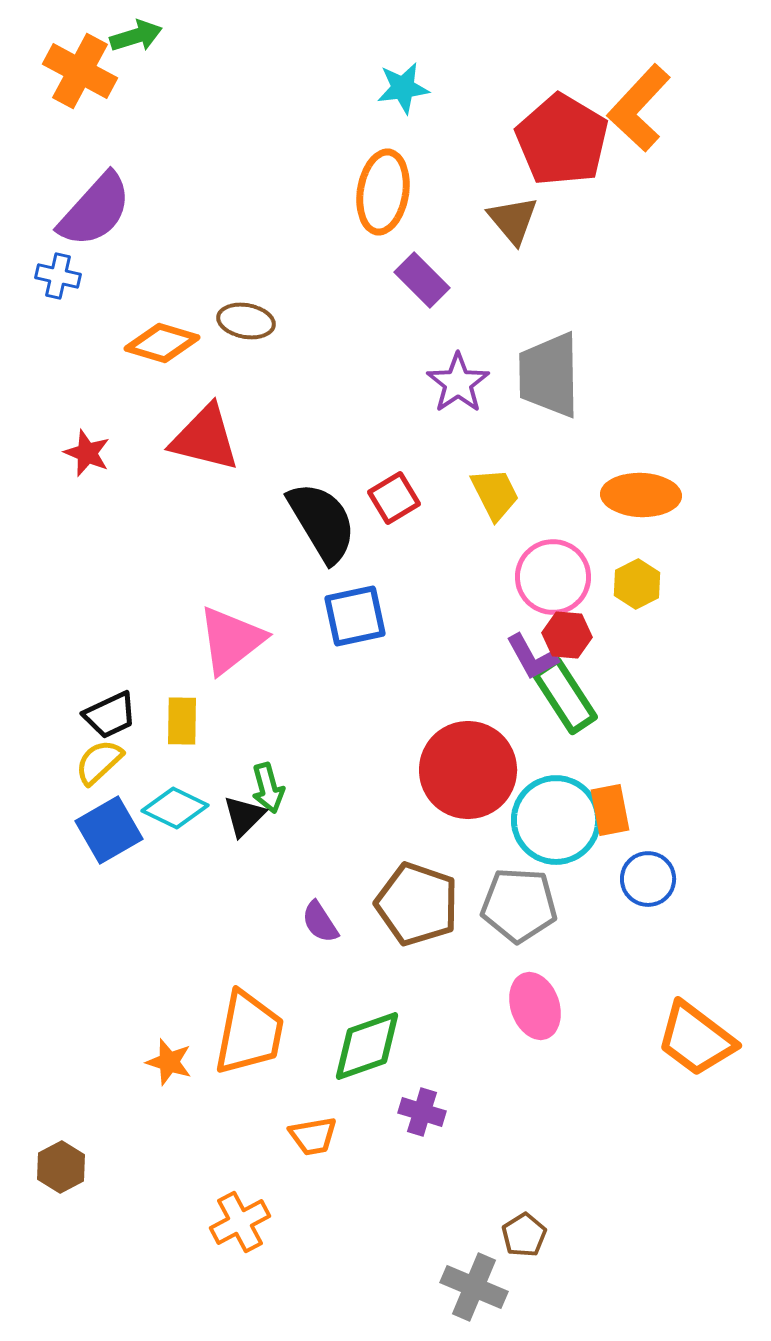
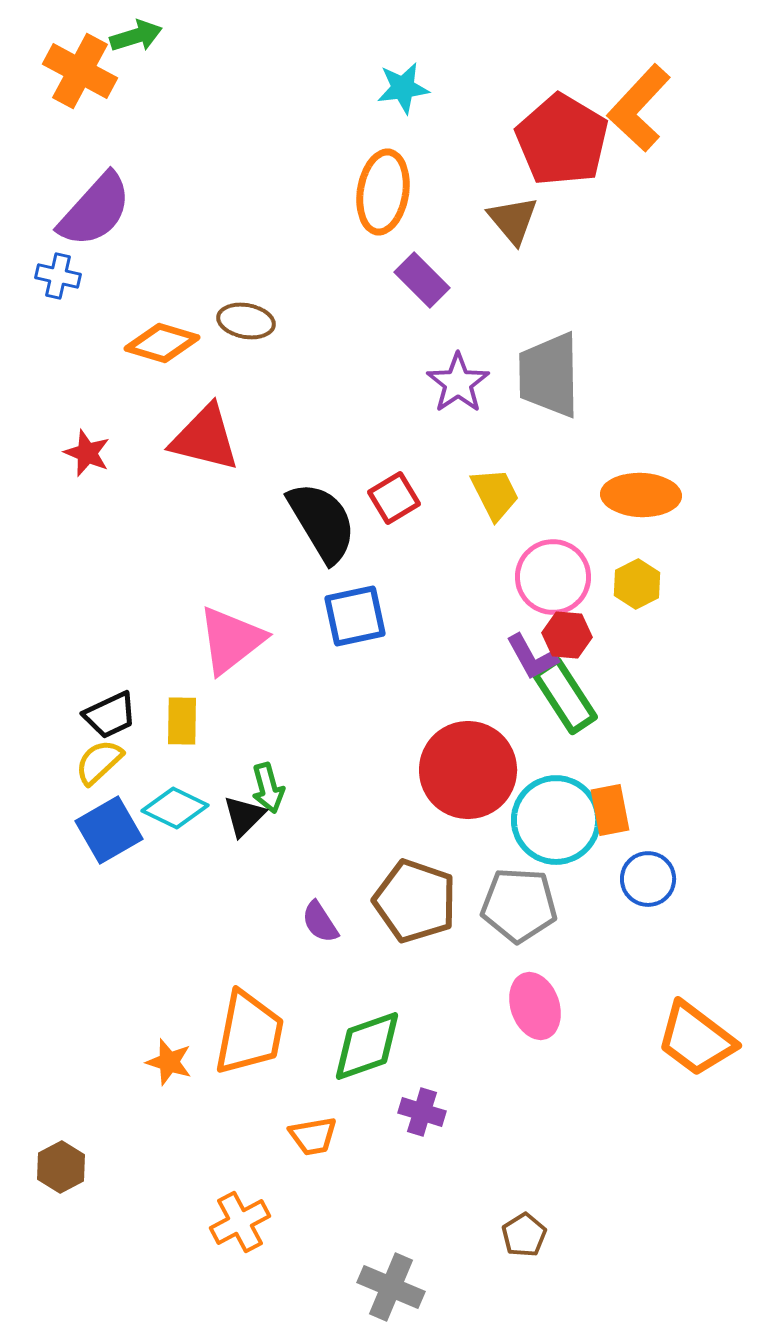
brown pentagon at (417, 904): moved 2 px left, 3 px up
gray cross at (474, 1287): moved 83 px left
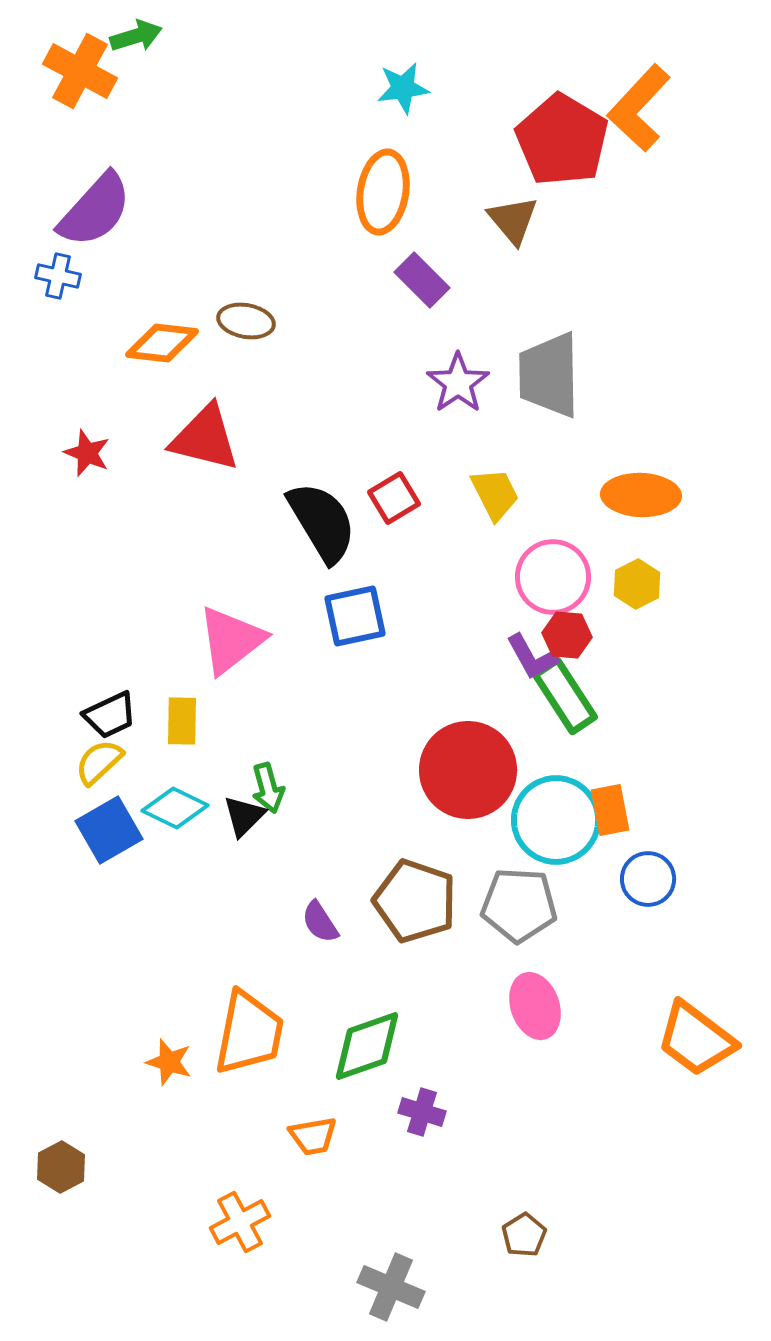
orange diamond at (162, 343): rotated 10 degrees counterclockwise
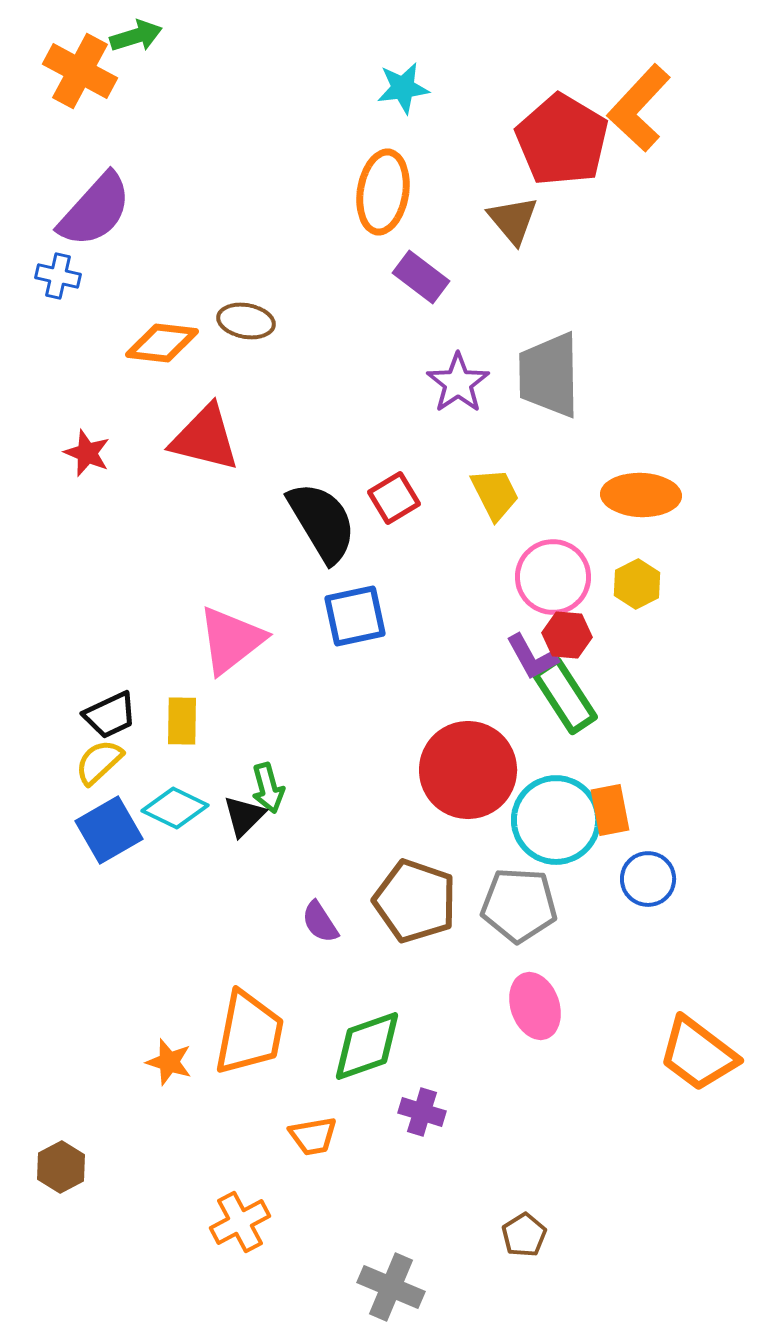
purple rectangle at (422, 280): moved 1 px left, 3 px up; rotated 8 degrees counterclockwise
orange trapezoid at (696, 1039): moved 2 px right, 15 px down
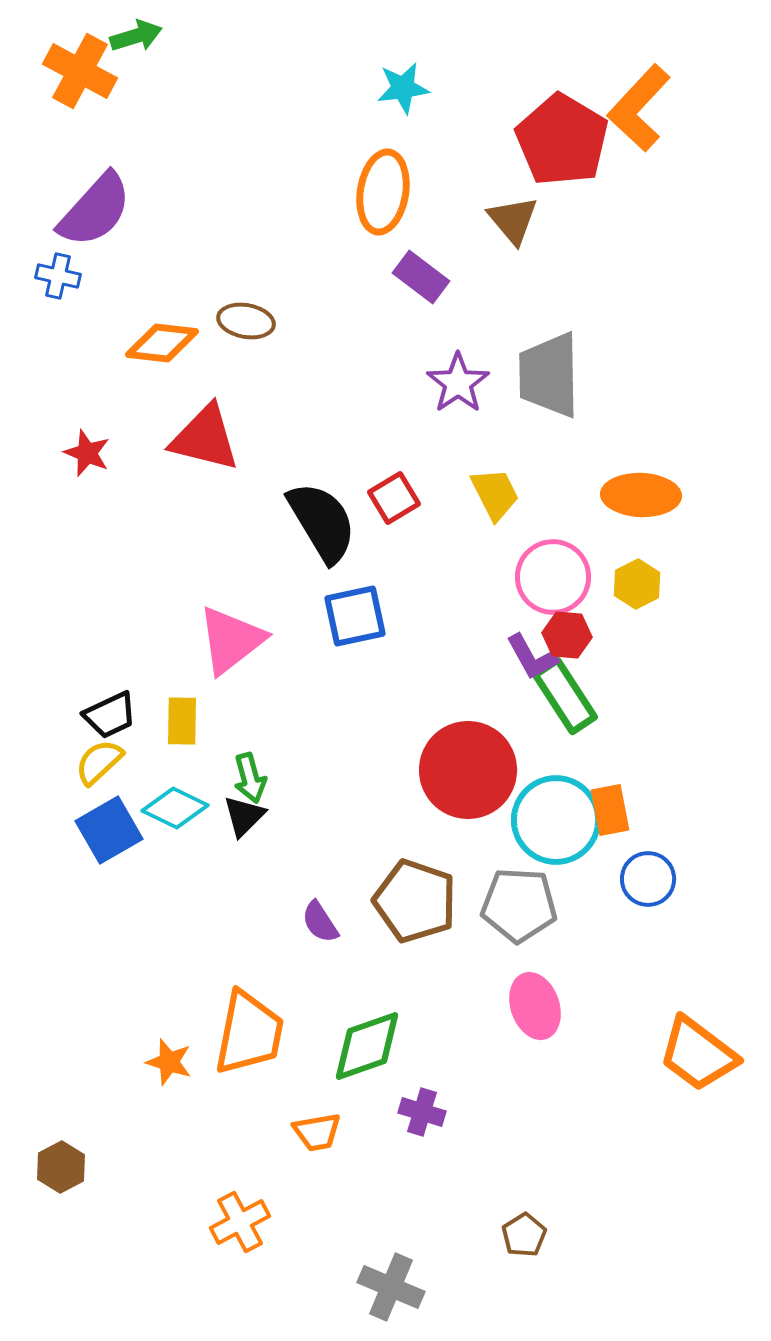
green arrow at (268, 788): moved 18 px left, 10 px up
orange trapezoid at (313, 1136): moved 4 px right, 4 px up
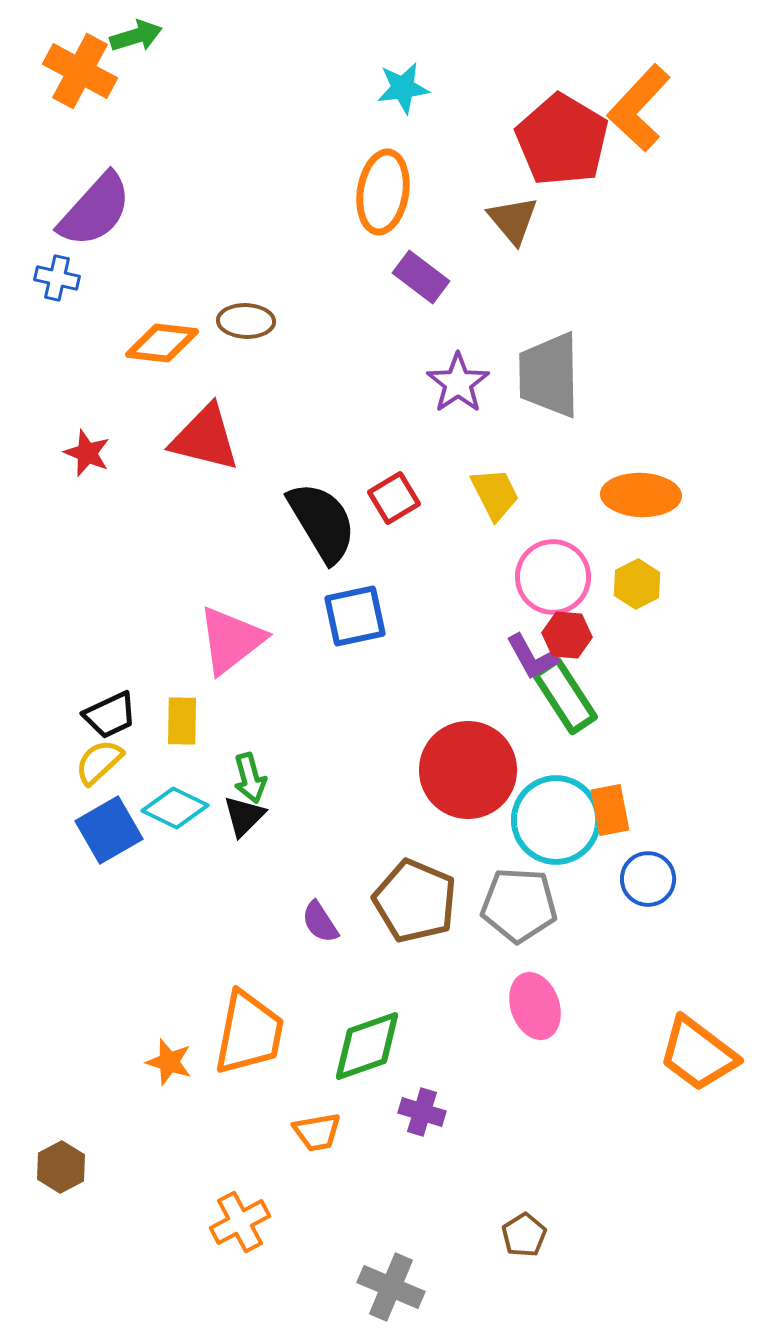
blue cross at (58, 276): moved 1 px left, 2 px down
brown ellipse at (246, 321): rotated 8 degrees counterclockwise
brown pentagon at (415, 901): rotated 4 degrees clockwise
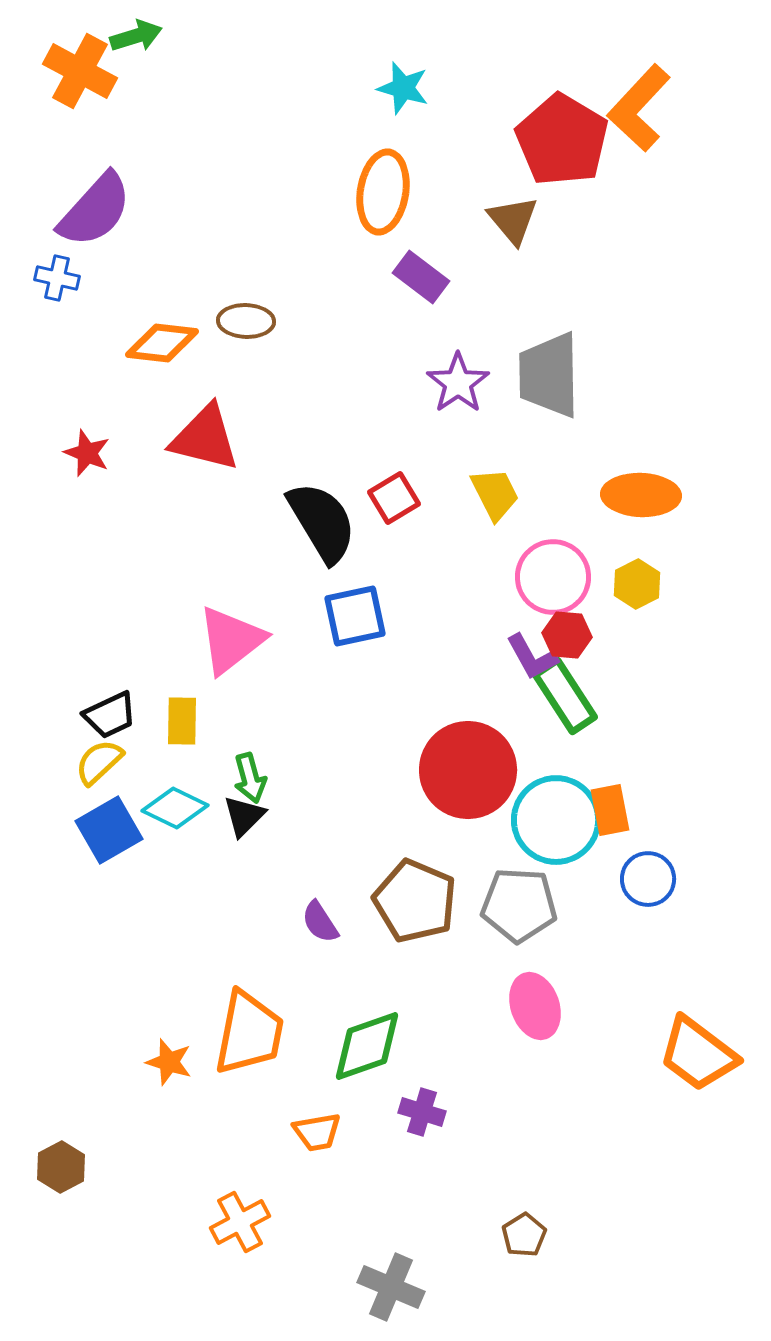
cyan star at (403, 88): rotated 24 degrees clockwise
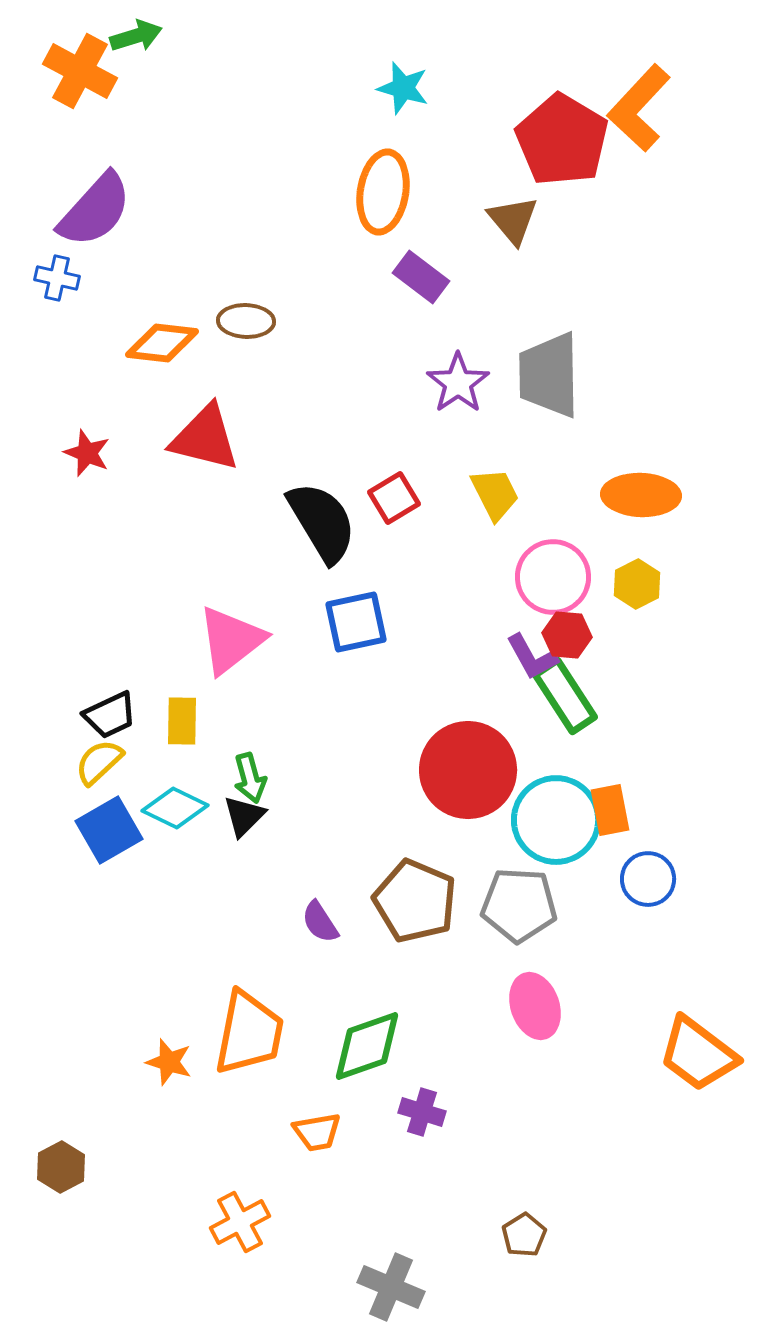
blue square at (355, 616): moved 1 px right, 6 px down
